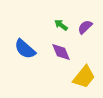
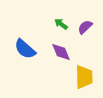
green arrow: moved 1 px up
yellow trapezoid: rotated 40 degrees counterclockwise
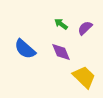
purple semicircle: moved 1 px down
yellow trapezoid: rotated 45 degrees counterclockwise
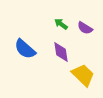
purple semicircle: rotated 105 degrees counterclockwise
purple diamond: rotated 15 degrees clockwise
yellow trapezoid: moved 1 px left, 2 px up
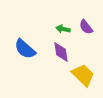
green arrow: moved 2 px right, 5 px down; rotated 24 degrees counterclockwise
purple semicircle: moved 1 px right, 1 px up; rotated 21 degrees clockwise
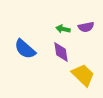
purple semicircle: rotated 63 degrees counterclockwise
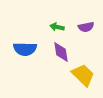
green arrow: moved 6 px left, 2 px up
blue semicircle: rotated 40 degrees counterclockwise
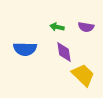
purple semicircle: rotated 21 degrees clockwise
purple diamond: moved 3 px right
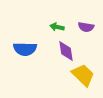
purple diamond: moved 2 px right, 1 px up
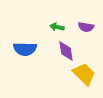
yellow trapezoid: moved 1 px right, 1 px up
